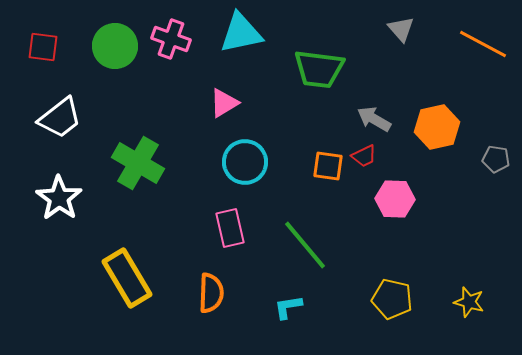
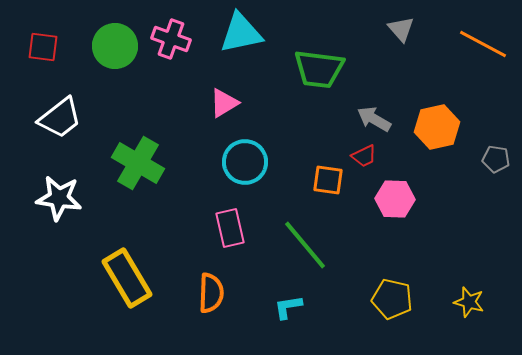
orange square: moved 14 px down
white star: rotated 27 degrees counterclockwise
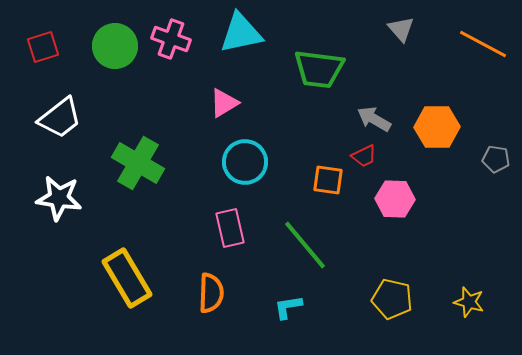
red square: rotated 24 degrees counterclockwise
orange hexagon: rotated 12 degrees clockwise
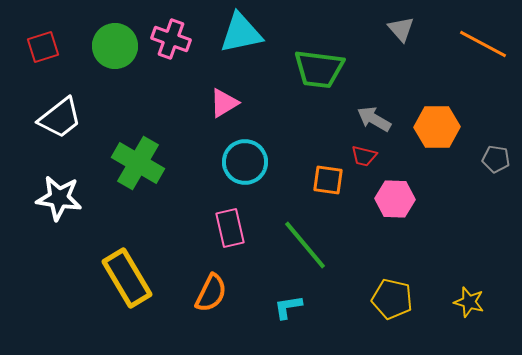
red trapezoid: rotated 40 degrees clockwise
orange semicircle: rotated 24 degrees clockwise
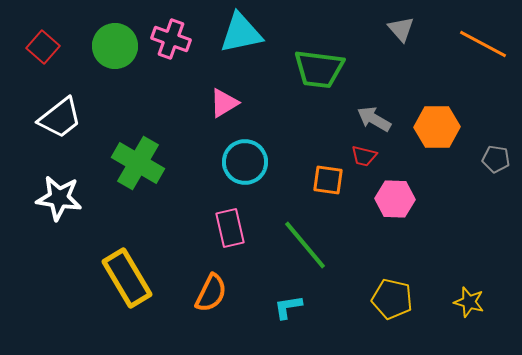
red square: rotated 32 degrees counterclockwise
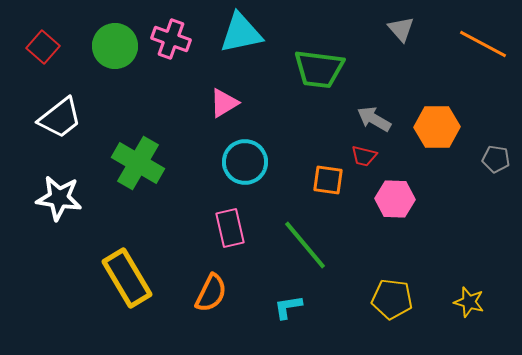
yellow pentagon: rotated 6 degrees counterclockwise
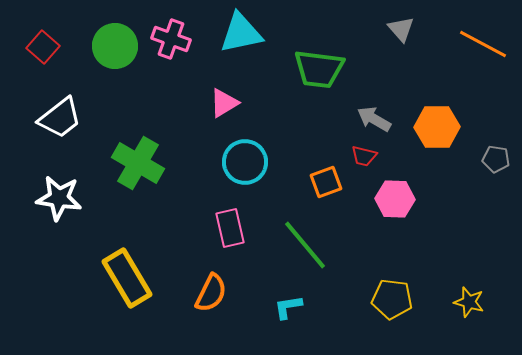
orange square: moved 2 px left, 2 px down; rotated 28 degrees counterclockwise
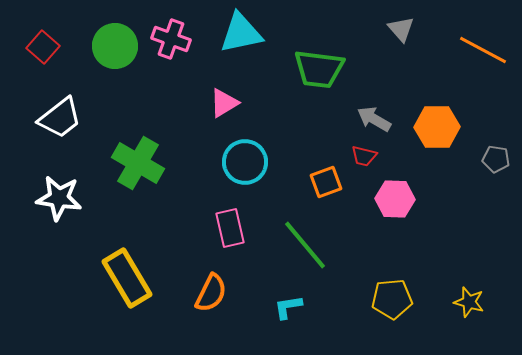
orange line: moved 6 px down
yellow pentagon: rotated 12 degrees counterclockwise
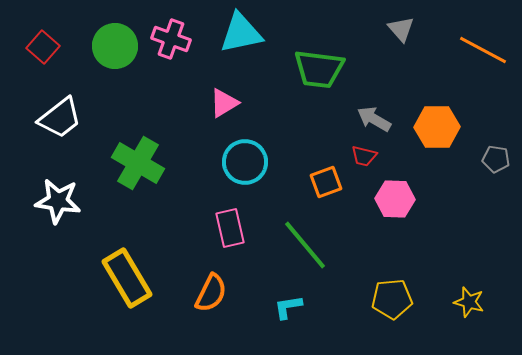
white star: moved 1 px left, 3 px down
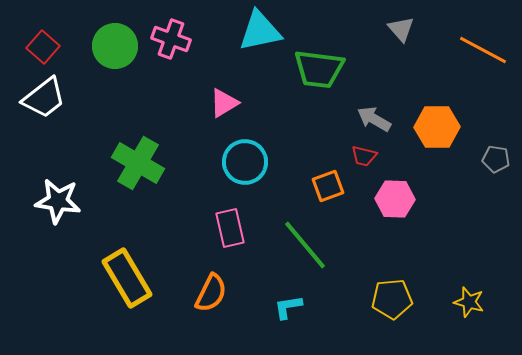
cyan triangle: moved 19 px right, 2 px up
white trapezoid: moved 16 px left, 20 px up
orange square: moved 2 px right, 4 px down
